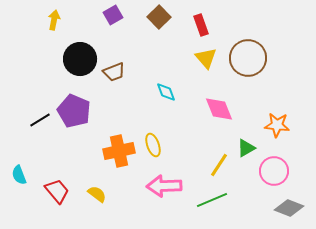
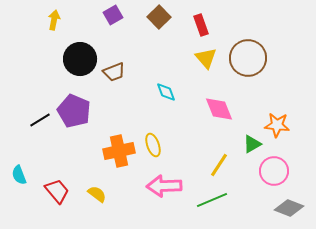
green triangle: moved 6 px right, 4 px up
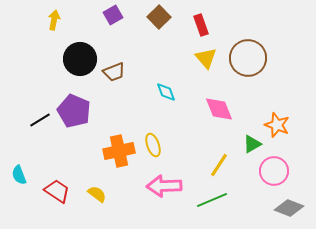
orange star: rotated 15 degrees clockwise
red trapezoid: rotated 16 degrees counterclockwise
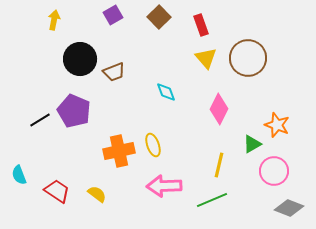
pink diamond: rotated 48 degrees clockwise
yellow line: rotated 20 degrees counterclockwise
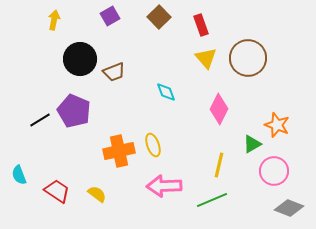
purple square: moved 3 px left, 1 px down
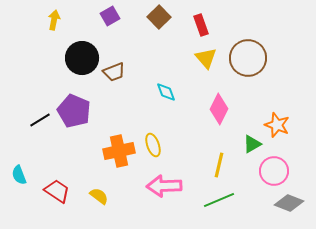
black circle: moved 2 px right, 1 px up
yellow semicircle: moved 2 px right, 2 px down
green line: moved 7 px right
gray diamond: moved 5 px up
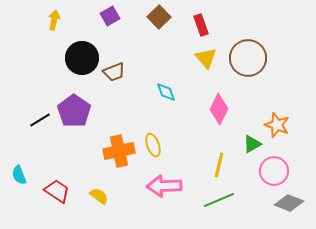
purple pentagon: rotated 12 degrees clockwise
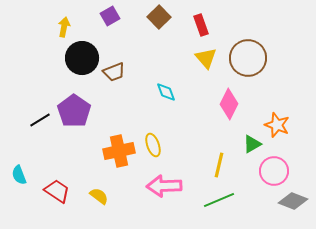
yellow arrow: moved 10 px right, 7 px down
pink diamond: moved 10 px right, 5 px up
gray diamond: moved 4 px right, 2 px up
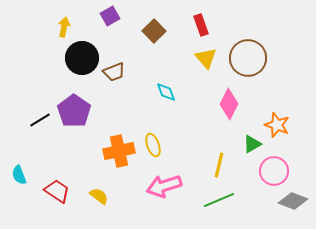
brown square: moved 5 px left, 14 px down
pink arrow: rotated 16 degrees counterclockwise
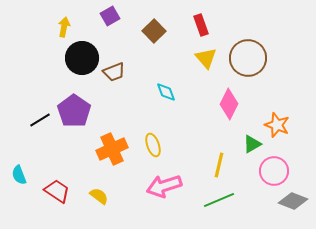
orange cross: moved 7 px left, 2 px up; rotated 12 degrees counterclockwise
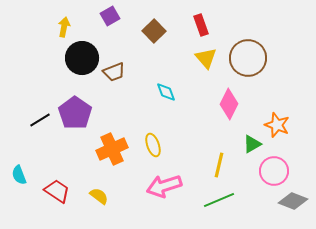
purple pentagon: moved 1 px right, 2 px down
